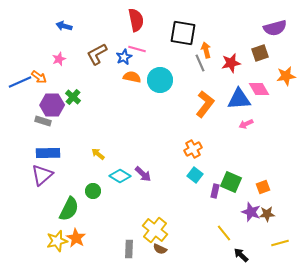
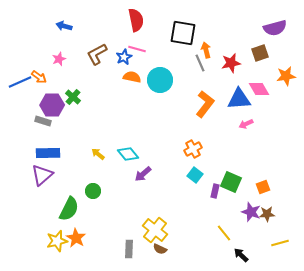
purple arrow at (143, 174): rotated 96 degrees clockwise
cyan diamond at (120, 176): moved 8 px right, 22 px up; rotated 20 degrees clockwise
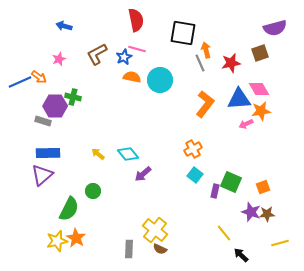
orange star at (286, 76): moved 25 px left, 35 px down
green cross at (73, 97): rotated 28 degrees counterclockwise
purple hexagon at (52, 105): moved 3 px right, 1 px down
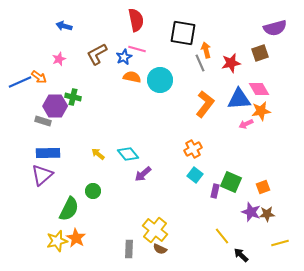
yellow line at (224, 233): moved 2 px left, 3 px down
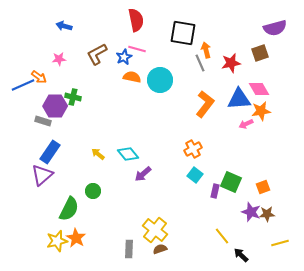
pink star at (59, 59): rotated 16 degrees clockwise
blue line at (20, 82): moved 3 px right, 3 px down
blue rectangle at (48, 153): moved 2 px right, 1 px up; rotated 55 degrees counterclockwise
brown semicircle at (160, 249): rotated 136 degrees clockwise
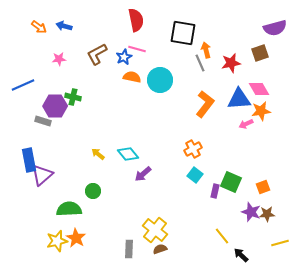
orange arrow at (39, 77): moved 50 px up
blue rectangle at (50, 152): moved 21 px left, 8 px down; rotated 45 degrees counterclockwise
green semicircle at (69, 209): rotated 120 degrees counterclockwise
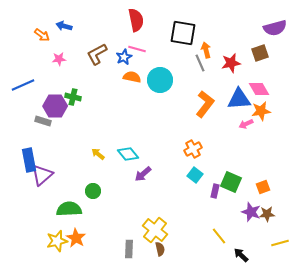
orange arrow at (39, 27): moved 3 px right, 8 px down
yellow line at (222, 236): moved 3 px left
brown semicircle at (160, 249): rotated 96 degrees clockwise
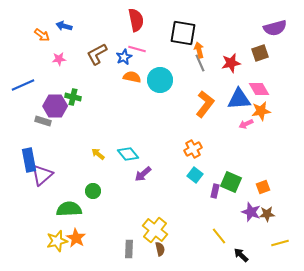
orange arrow at (206, 50): moved 7 px left
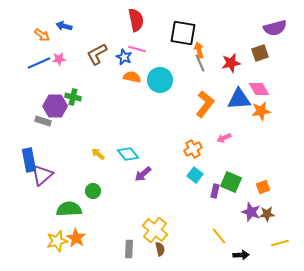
blue star at (124, 57): rotated 21 degrees counterclockwise
blue line at (23, 85): moved 16 px right, 22 px up
pink arrow at (246, 124): moved 22 px left, 14 px down
black arrow at (241, 255): rotated 133 degrees clockwise
